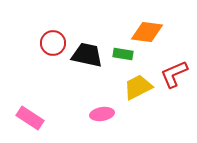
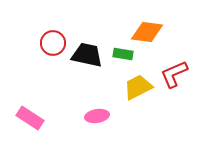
pink ellipse: moved 5 px left, 2 px down
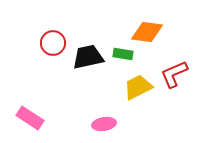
black trapezoid: moved 1 px right, 2 px down; rotated 24 degrees counterclockwise
pink ellipse: moved 7 px right, 8 px down
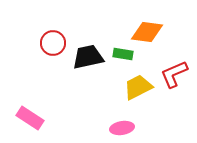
pink ellipse: moved 18 px right, 4 px down
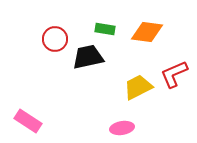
red circle: moved 2 px right, 4 px up
green rectangle: moved 18 px left, 25 px up
pink rectangle: moved 2 px left, 3 px down
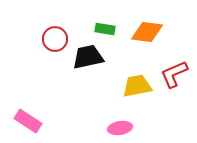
yellow trapezoid: moved 1 px left, 1 px up; rotated 16 degrees clockwise
pink ellipse: moved 2 px left
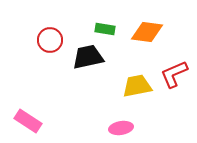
red circle: moved 5 px left, 1 px down
pink ellipse: moved 1 px right
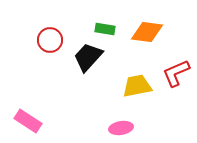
black trapezoid: rotated 36 degrees counterclockwise
red L-shape: moved 2 px right, 1 px up
